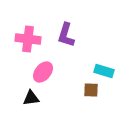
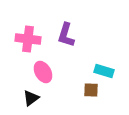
pink ellipse: rotated 70 degrees counterclockwise
black triangle: rotated 30 degrees counterclockwise
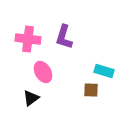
purple L-shape: moved 2 px left, 2 px down
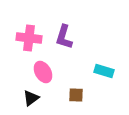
pink cross: moved 1 px right, 1 px up
brown square: moved 15 px left, 5 px down
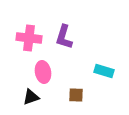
pink ellipse: rotated 20 degrees clockwise
black triangle: moved 1 px up; rotated 18 degrees clockwise
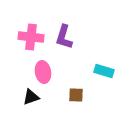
pink cross: moved 2 px right, 1 px up
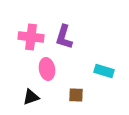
pink ellipse: moved 4 px right, 3 px up
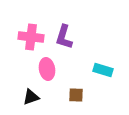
cyan rectangle: moved 1 px left, 1 px up
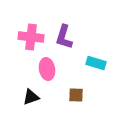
cyan rectangle: moved 7 px left, 7 px up
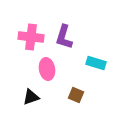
brown square: rotated 21 degrees clockwise
